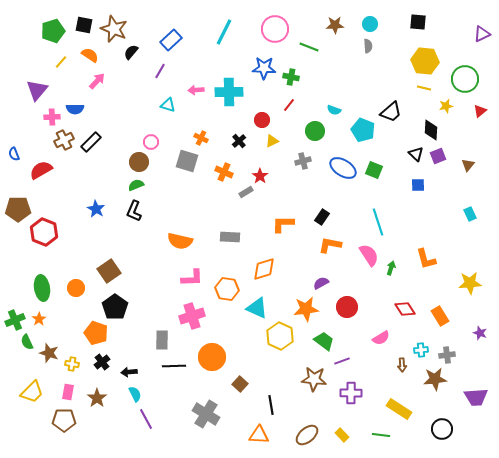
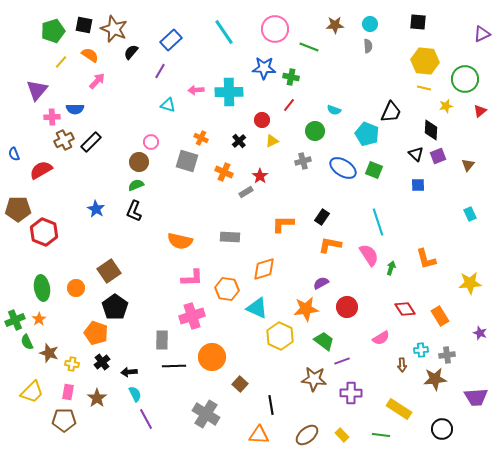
cyan line at (224, 32): rotated 60 degrees counterclockwise
black trapezoid at (391, 112): rotated 25 degrees counterclockwise
cyan pentagon at (363, 130): moved 4 px right, 4 px down
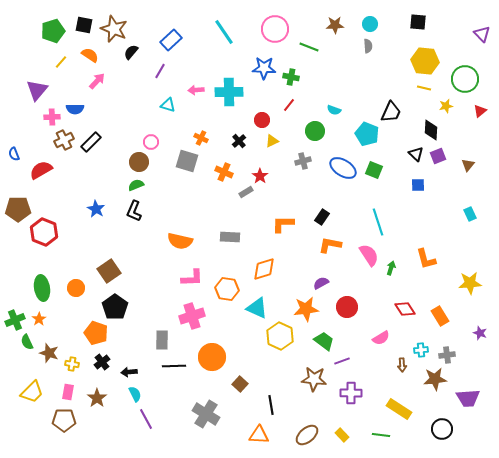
purple triangle at (482, 34): rotated 48 degrees counterclockwise
purple trapezoid at (476, 397): moved 8 px left, 1 px down
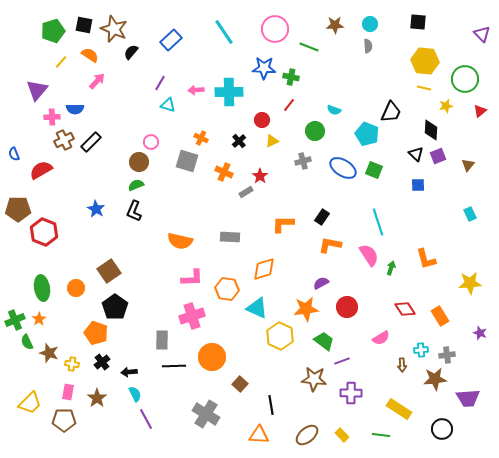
purple line at (160, 71): moved 12 px down
yellow trapezoid at (32, 392): moved 2 px left, 11 px down
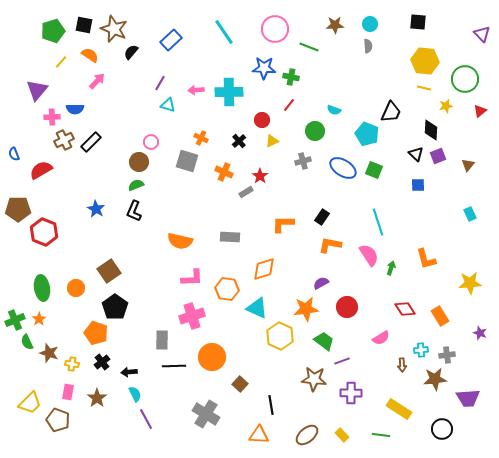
brown pentagon at (64, 420): moved 6 px left; rotated 20 degrees clockwise
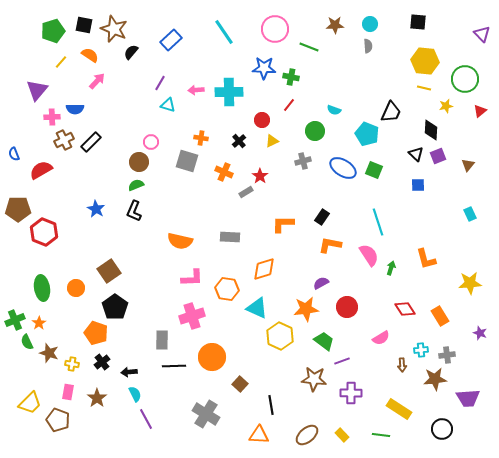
orange cross at (201, 138): rotated 16 degrees counterclockwise
orange star at (39, 319): moved 4 px down
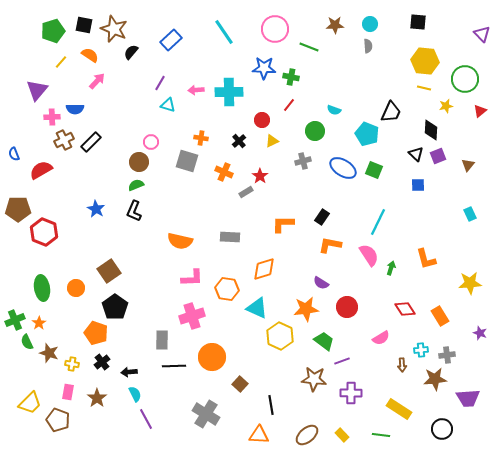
cyan line at (378, 222): rotated 44 degrees clockwise
purple semicircle at (321, 283): rotated 119 degrees counterclockwise
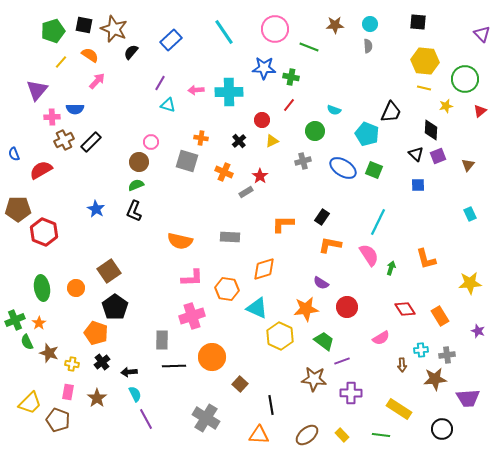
purple star at (480, 333): moved 2 px left, 2 px up
gray cross at (206, 414): moved 4 px down
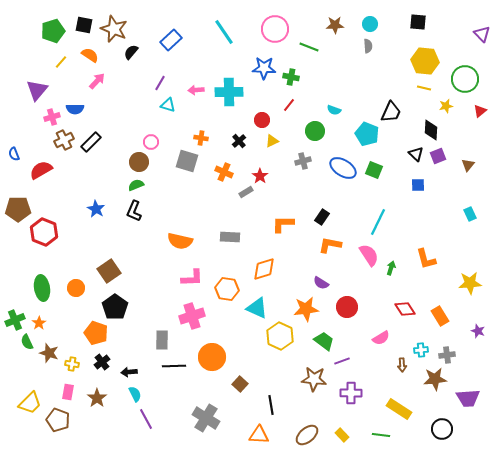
pink cross at (52, 117): rotated 14 degrees counterclockwise
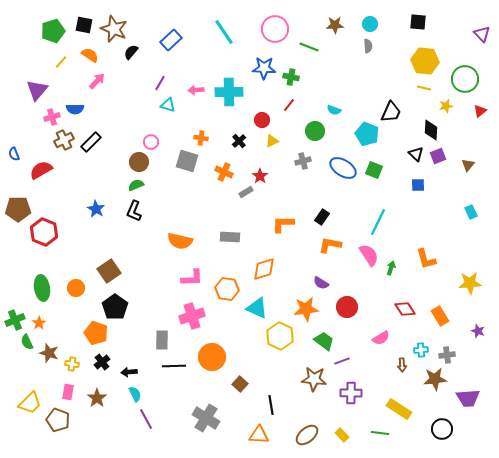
cyan rectangle at (470, 214): moved 1 px right, 2 px up
green line at (381, 435): moved 1 px left, 2 px up
